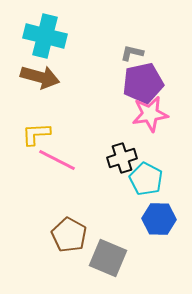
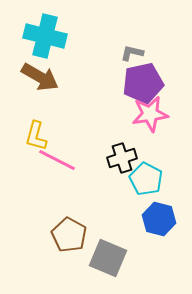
brown arrow: rotated 15 degrees clockwise
yellow L-shape: moved 2 px down; rotated 72 degrees counterclockwise
blue hexagon: rotated 12 degrees clockwise
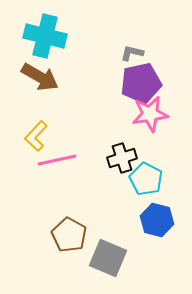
purple pentagon: moved 2 px left
yellow L-shape: rotated 28 degrees clockwise
pink line: rotated 39 degrees counterclockwise
blue hexagon: moved 2 px left, 1 px down
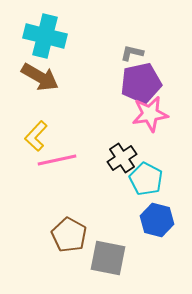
black cross: rotated 16 degrees counterclockwise
gray square: rotated 12 degrees counterclockwise
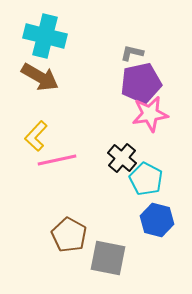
black cross: rotated 16 degrees counterclockwise
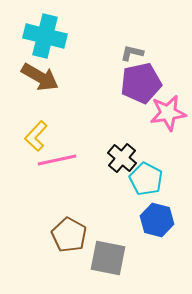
pink star: moved 18 px right, 1 px up
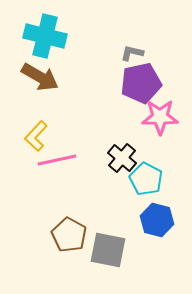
pink star: moved 8 px left, 4 px down; rotated 9 degrees clockwise
gray square: moved 8 px up
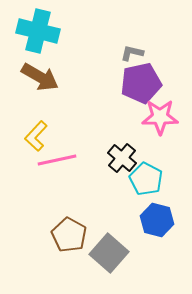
cyan cross: moved 7 px left, 5 px up
gray square: moved 1 px right, 3 px down; rotated 30 degrees clockwise
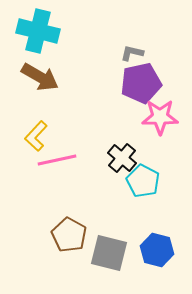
cyan pentagon: moved 3 px left, 2 px down
blue hexagon: moved 30 px down
gray square: rotated 27 degrees counterclockwise
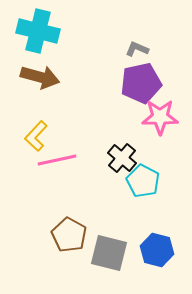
gray L-shape: moved 5 px right, 4 px up; rotated 10 degrees clockwise
brown arrow: rotated 15 degrees counterclockwise
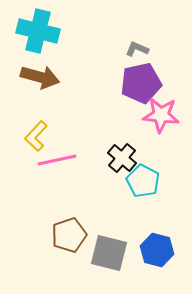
pink star: moved 1 px right, 2 px up; rotated 6 degrees clockwise
brown pentagon: rotated 24 degrees clockwise
